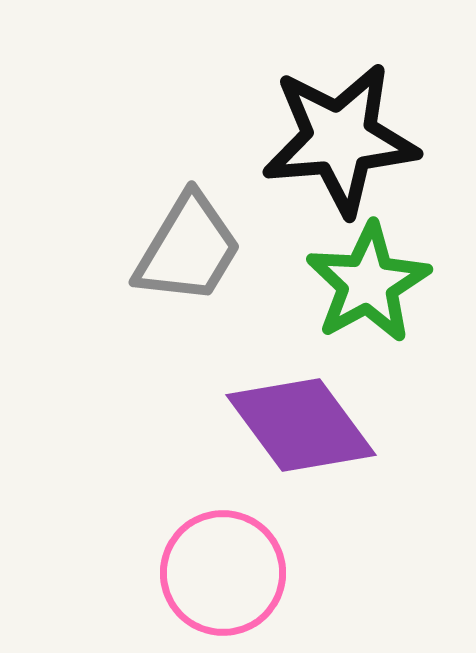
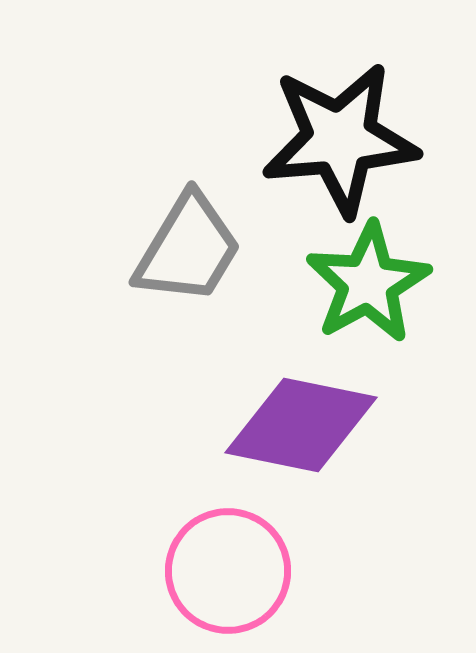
purple diamond: rotated 42 degrees counterclockwise
pink circle: moved 5 px right, 2 px up
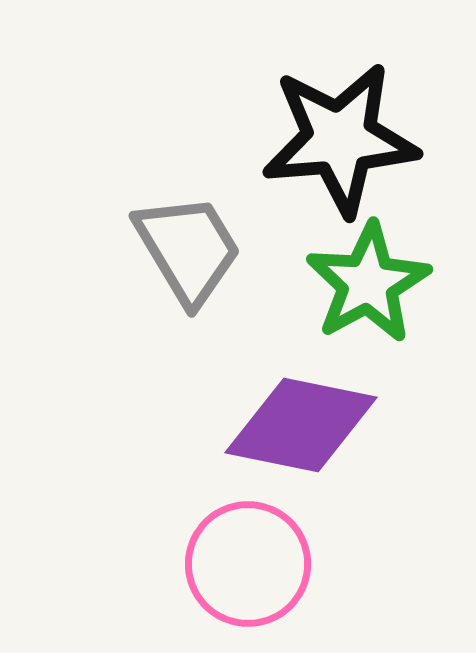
gray trapezoid: rotated 62 degrees counterclockwise
pink circle: moved 20 px right, 7 px up
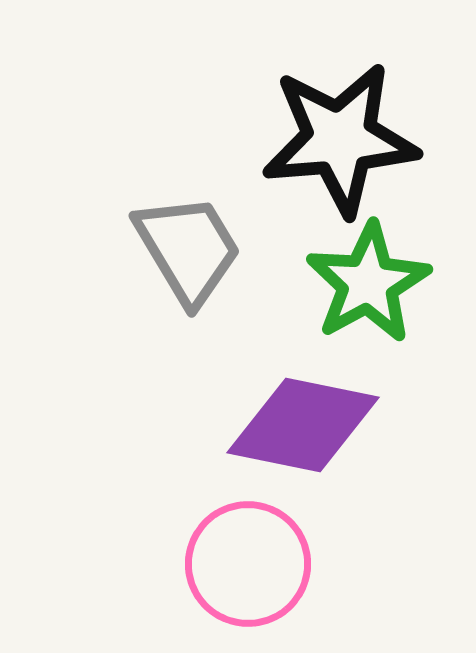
purple diamond: moved 2 px right
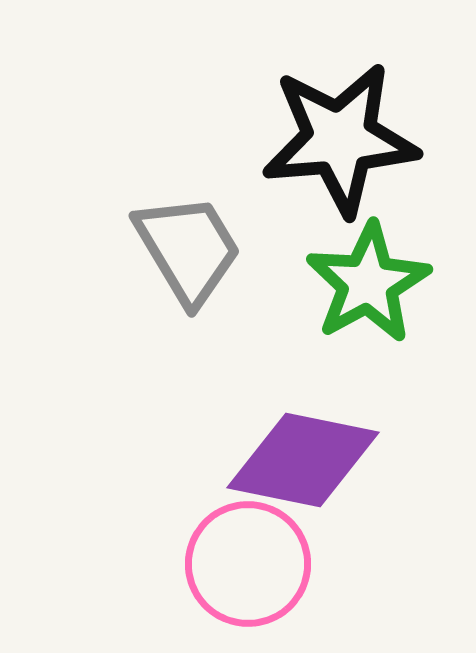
purple diamond: moved 35 px down
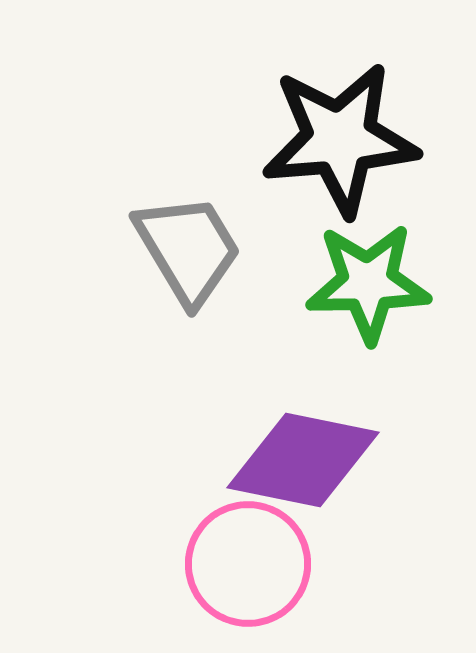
green star: rotated 28 degrees clockwise
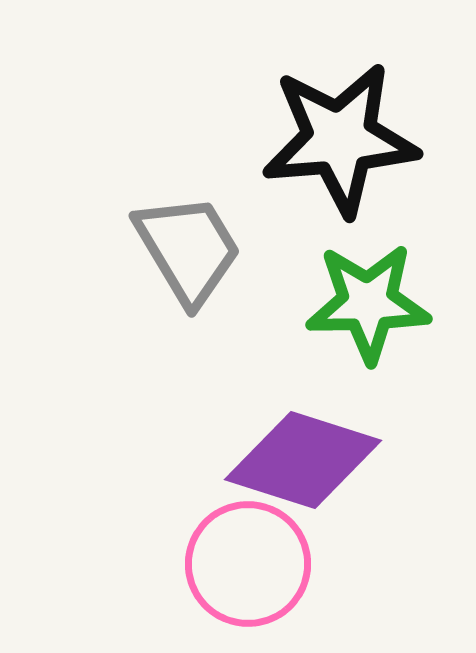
green star: moved 20 px down
purple diamond: rotated 6 degrees clockwise
